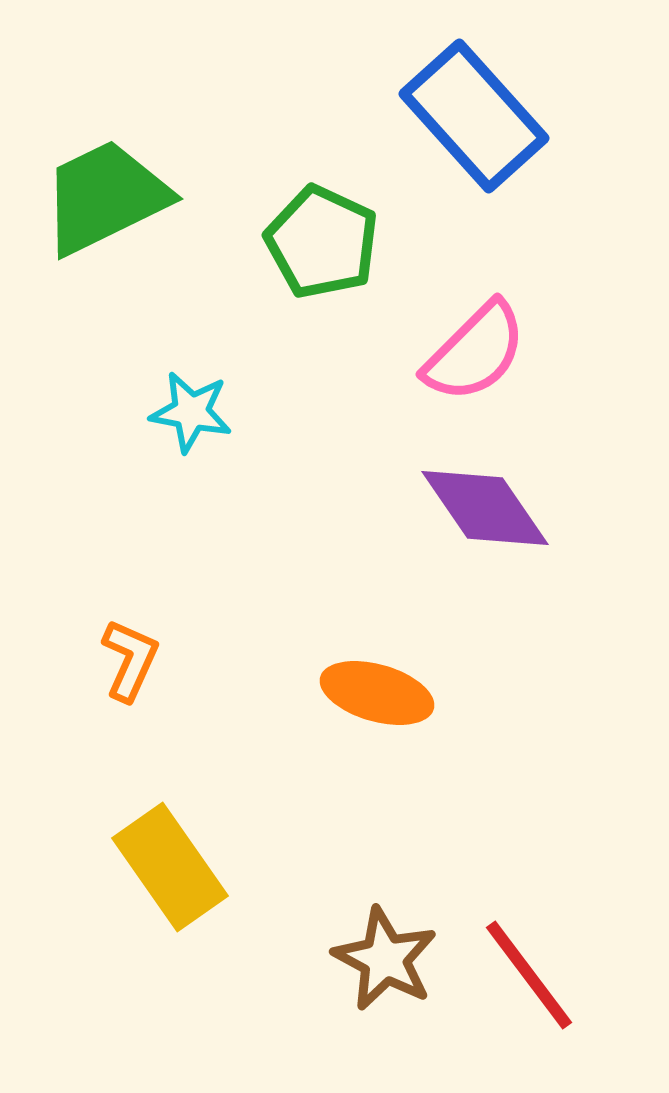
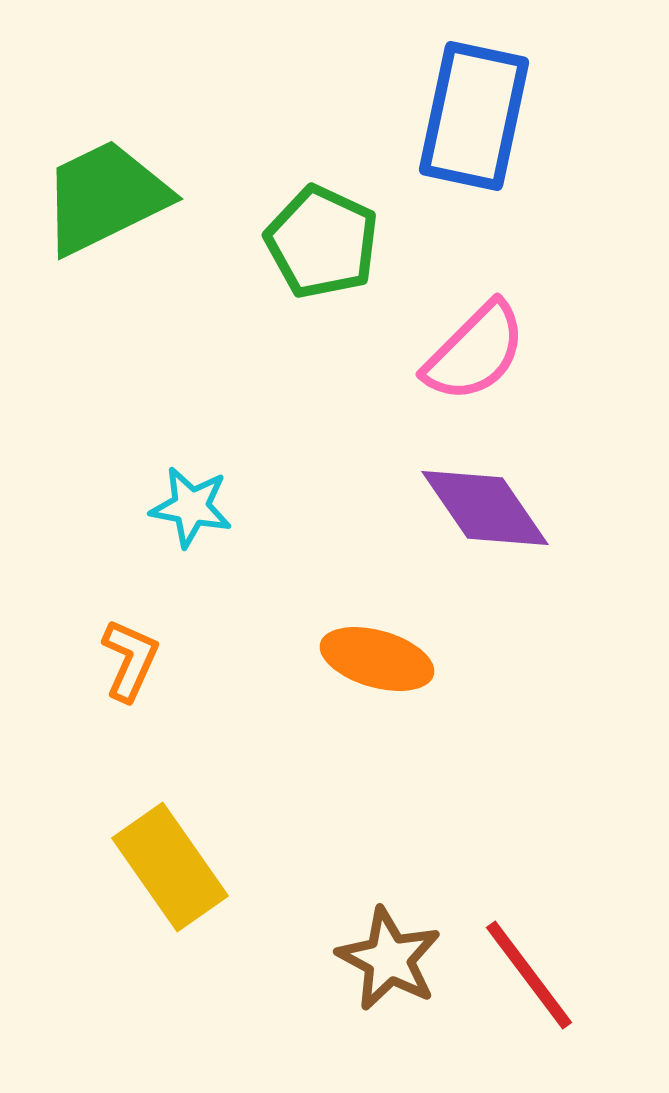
blue rectangle: rotated 54 degrees clockwise
cyan star: moved 95 px down
orange ellipse: moved 34 px up
brown star: moved 4 px right
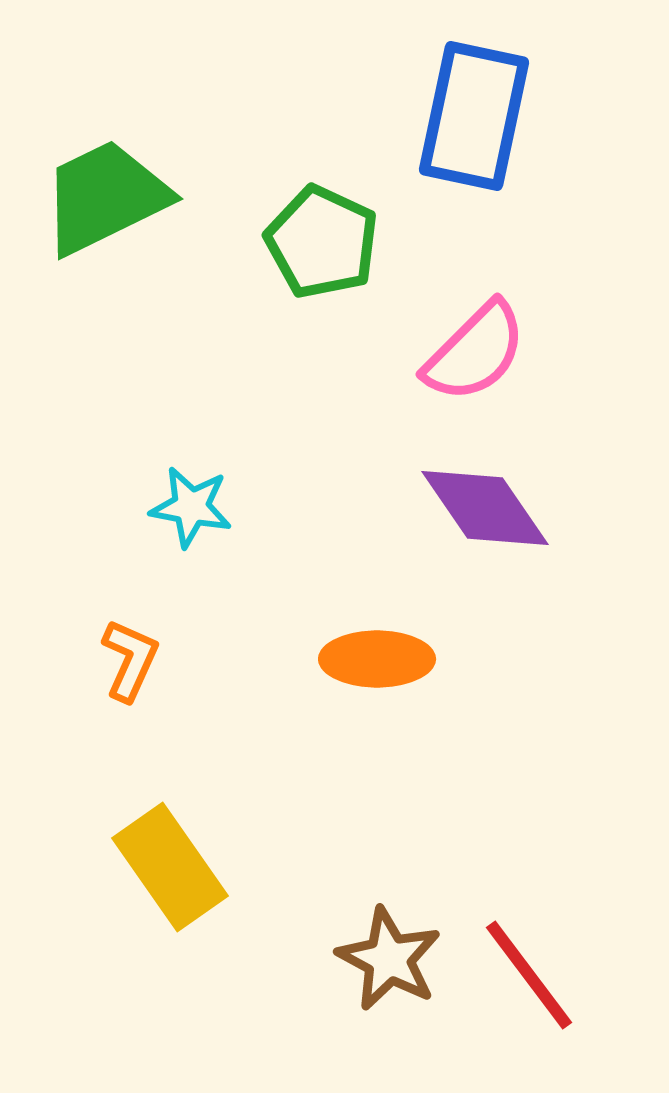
orange ellipse: rotated 16 degrees counterclockwise
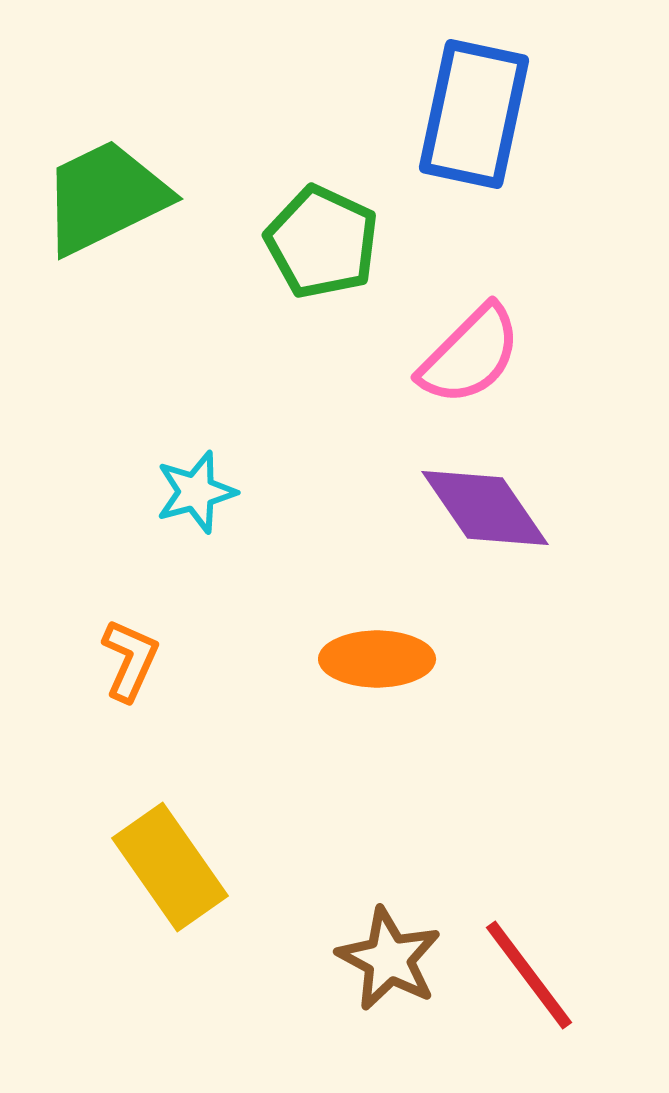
blue rectangle: moved 2 px up
pink semicircle: moved 5 px left, 3 px down
cyan star: moved 5 px right, 15 px up; rotated 26 degrees counterclockwise
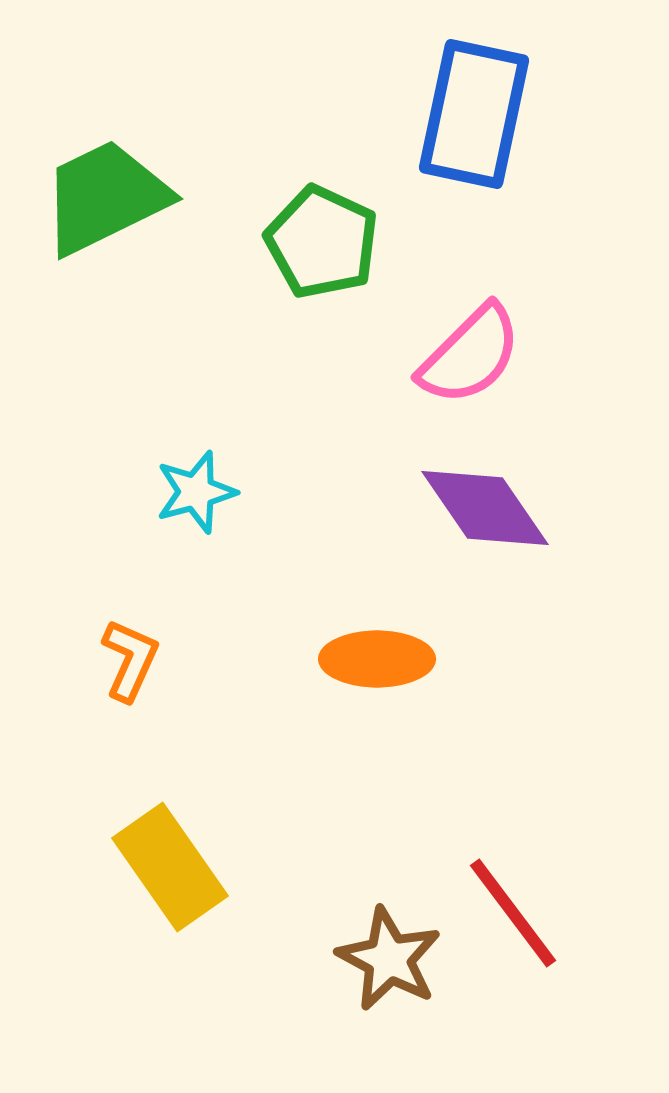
red line: moved 16 px left, 62 px up
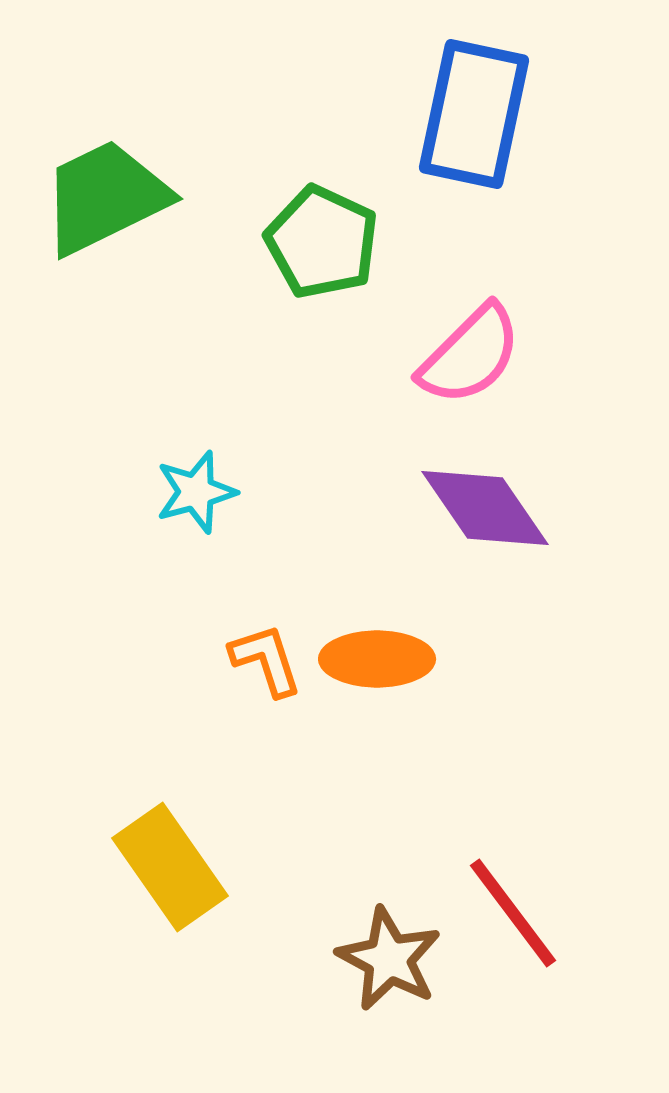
orange L-shape: moved 136 px right; rotated 42 degrees counterclockwise
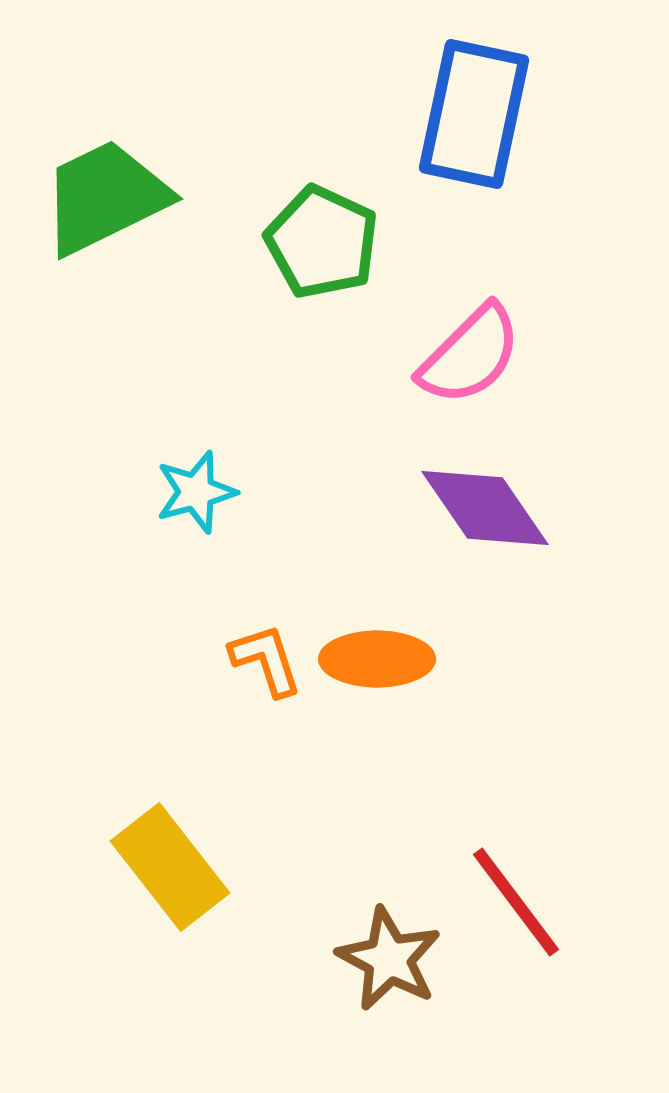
yellow rectangle: rotated 3 degrees counterclockwise
red line: moved 3 px right, 11 px up
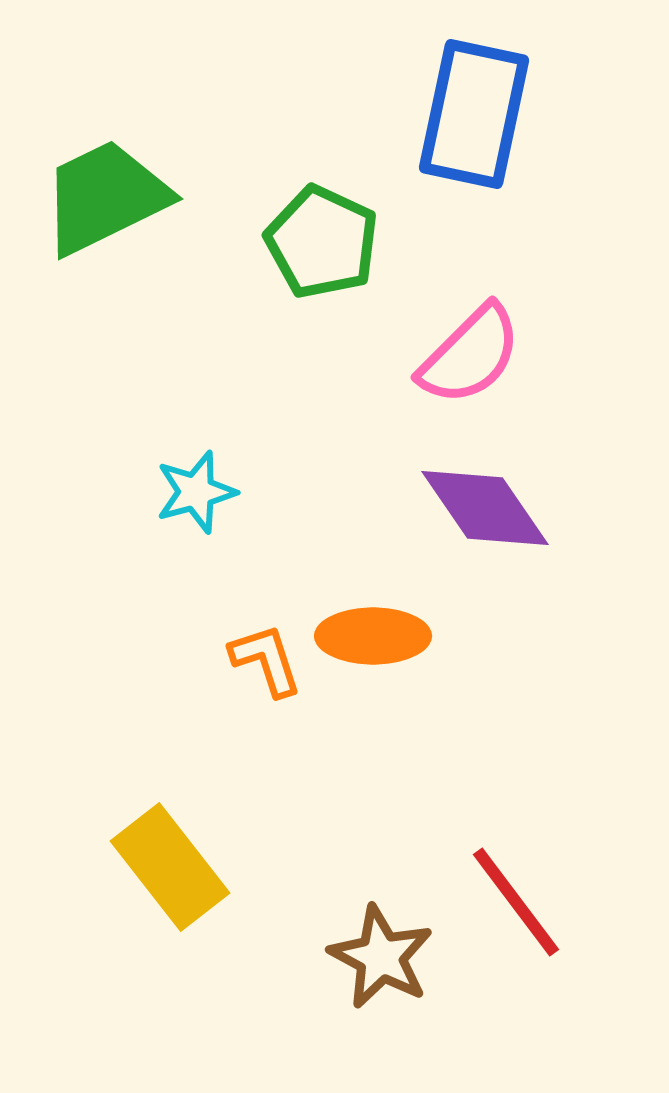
orange ellipse: moved 4 px left, 23 px up
brown star: moved 8 px left, 2 px up
